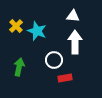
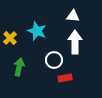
yellow cross: moved 6 px left, 12 px down
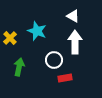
white triangle: rotated 24 degrees clockwise
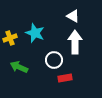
cyan star: moved 2 px left, 2 px down
yellow cross: rotated 24 degrees clockwise
green arrow: rotated 78 degrees counterclockwise
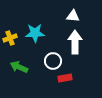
white triangle: rotated 24 degrees counterclockwise
cyan star: rotated 24 degrees counterclockwise
white circle: moved 1 px left, 1 px down
